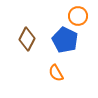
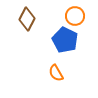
orange circle: moved 3 px left
brown diamond: moved 20 px up
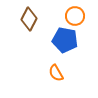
brown diamond: moved 2 px right
blue pentagon: rotated 15 degrees counterclockwise
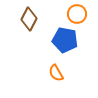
orange circle: moved 2 px right, 2 px up
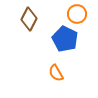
blue pentagon: moved 1 px up; rotated 15 degrees clockwise
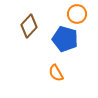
brown diamond: moved 7 px down; rotated 15 degrees clockwise
blue pentagon: rotated 10 degrees counterclockwise
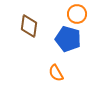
brown diamond: rotated 35 degrees counterclockwise
blue pentagon: moved 3 px right
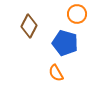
brown diamond: rotated 20 degrees clockwise
blue pentagon: moved 3 px left, 4 px down
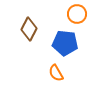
brown diamond: moved 3 px down
blue pentagon: rotated 10 degrees counterclockwise
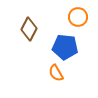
orange circle: moved 1 px right, 3 px down
blue pentagon: moved 4 px down
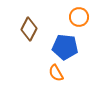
orange circle: moved 1 px right
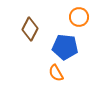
brown diamond: moved 1 px right
